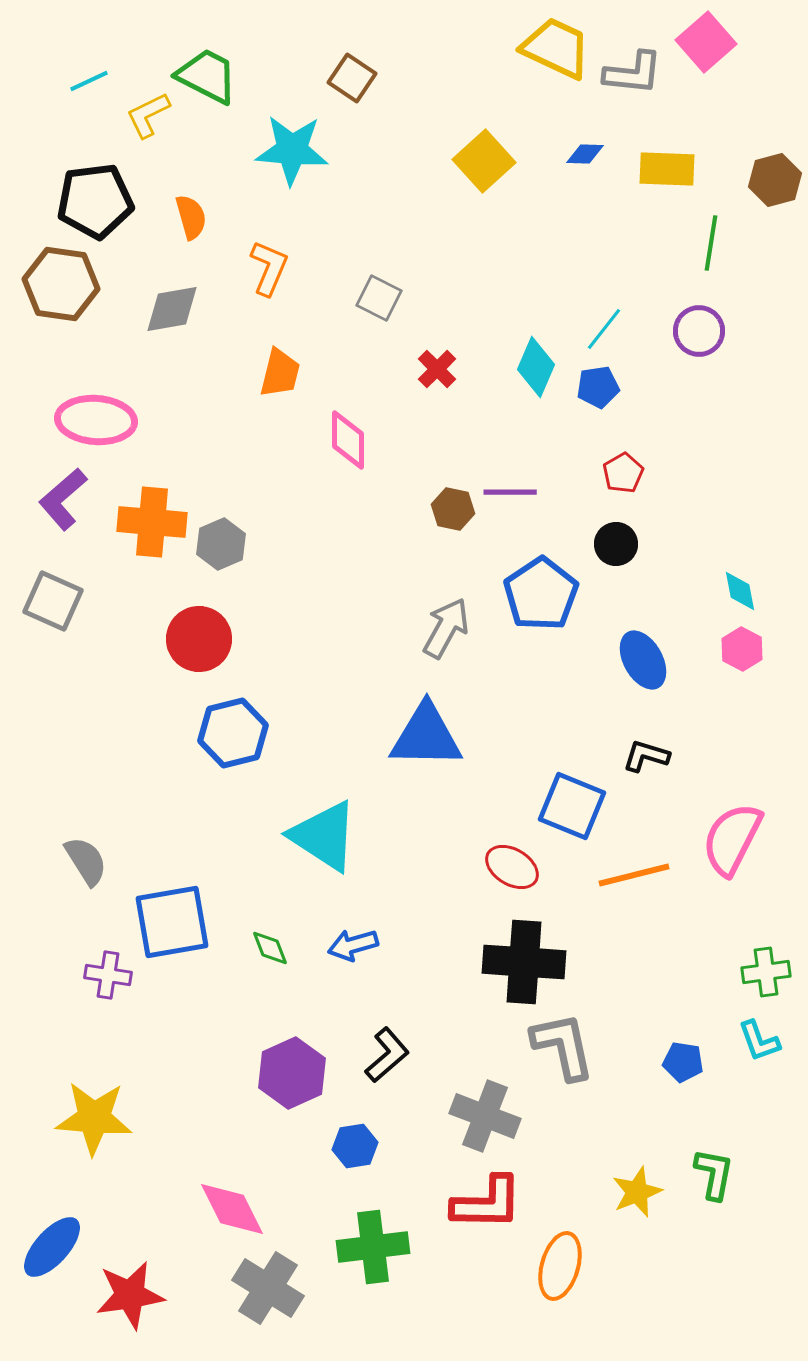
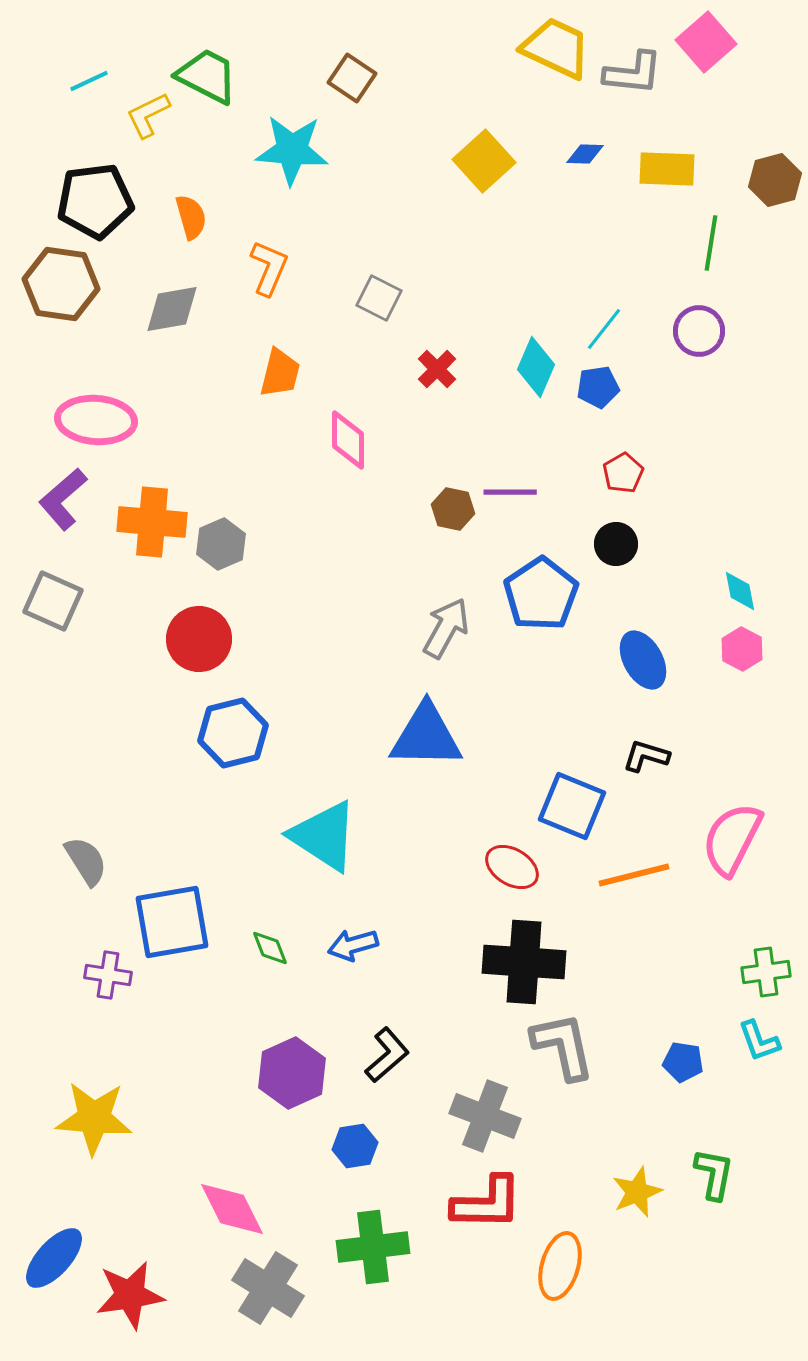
blue ellipse at (52, 1247): moved 2 px right, 11 px down
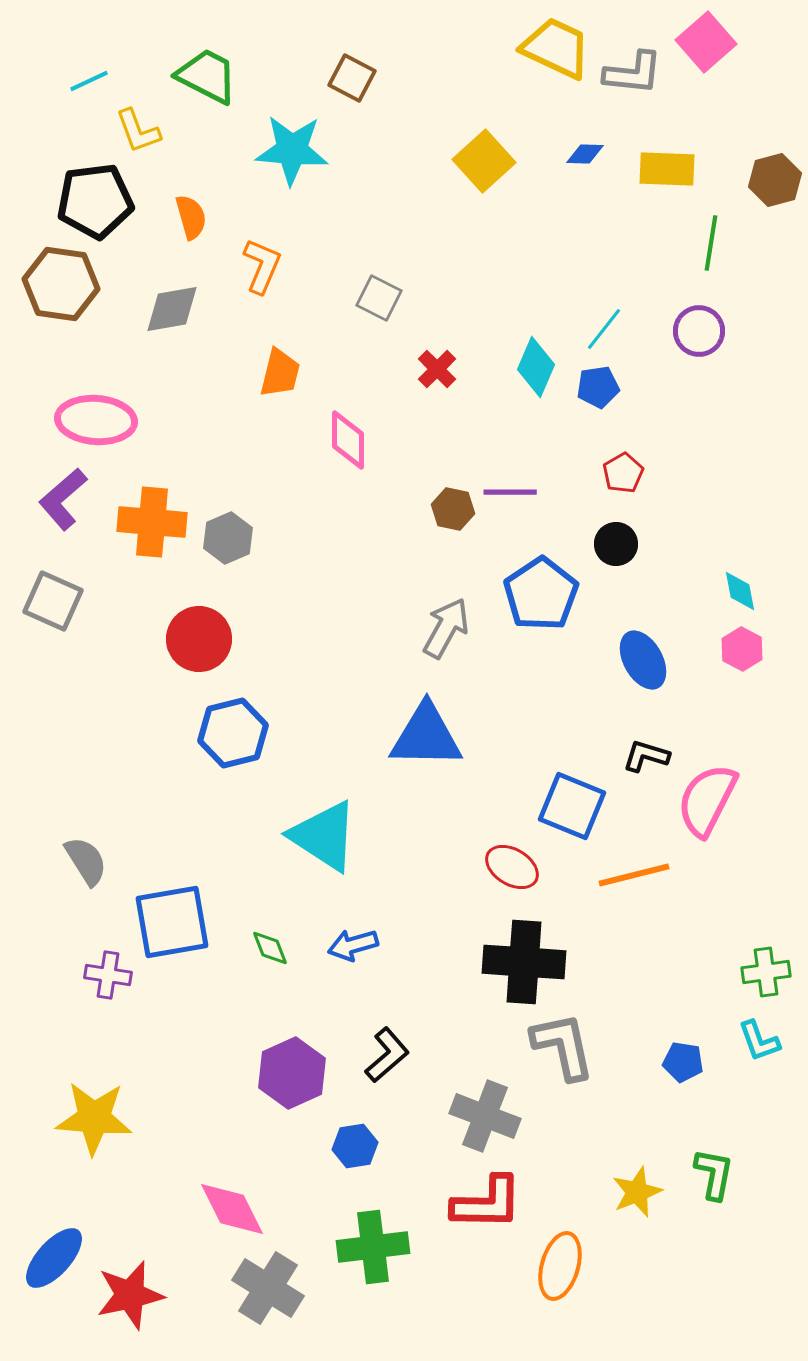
brown square at (352, 78): rotated 6 degrees counterclockwise
yellow L-shape at (148, 115): moved 10 px left, 16 px down; rotated 84 degrees counterclockwise
orange L-shape at (269, 268): moved 7 px left, 2 px up
gray hexagon at (221, 544): moved 7 px right, 6 px up
pink semicircle at (732, 839): moved 25 px left, 39 px up
red star at (130, 1295): rotated 4 degrees counterclockwise
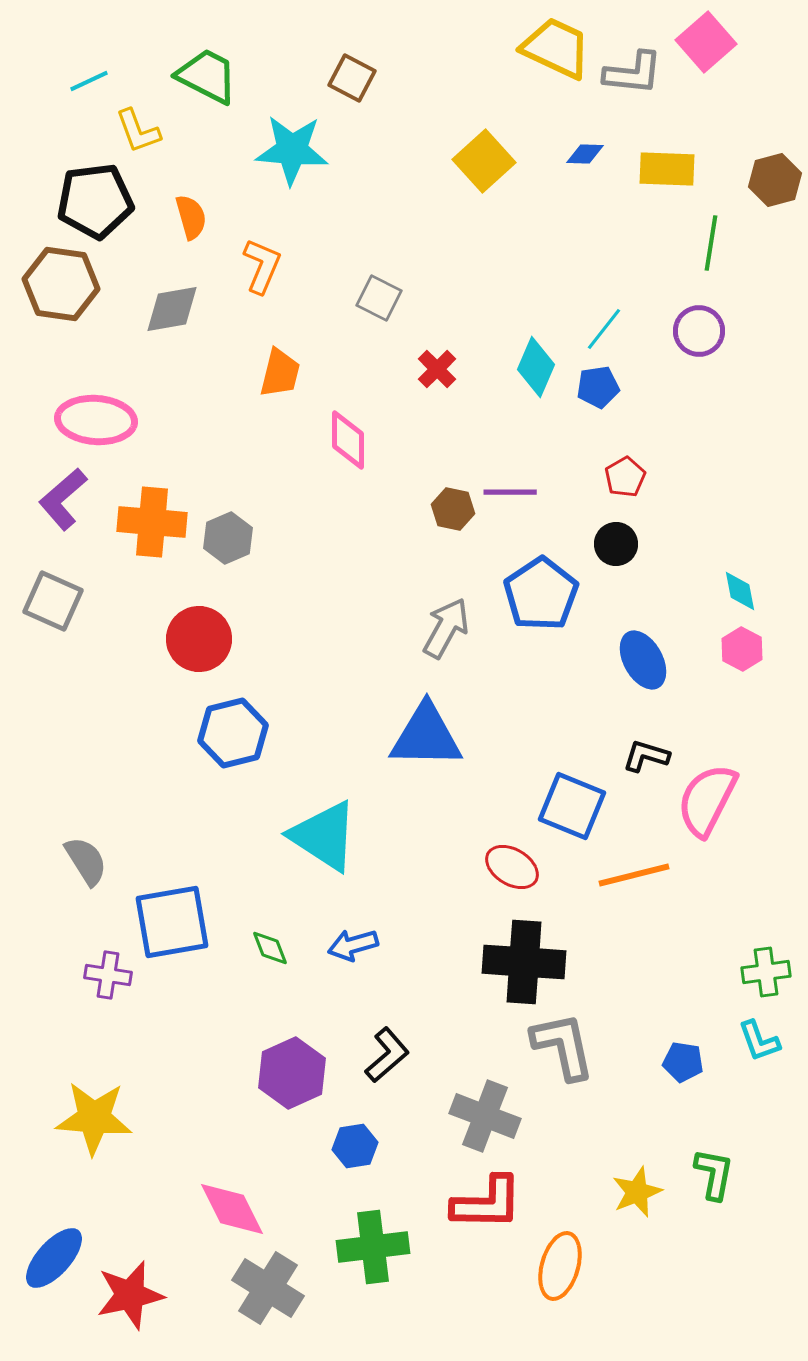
red pentagon at (623, 473): moved 2 px right, 4 px down
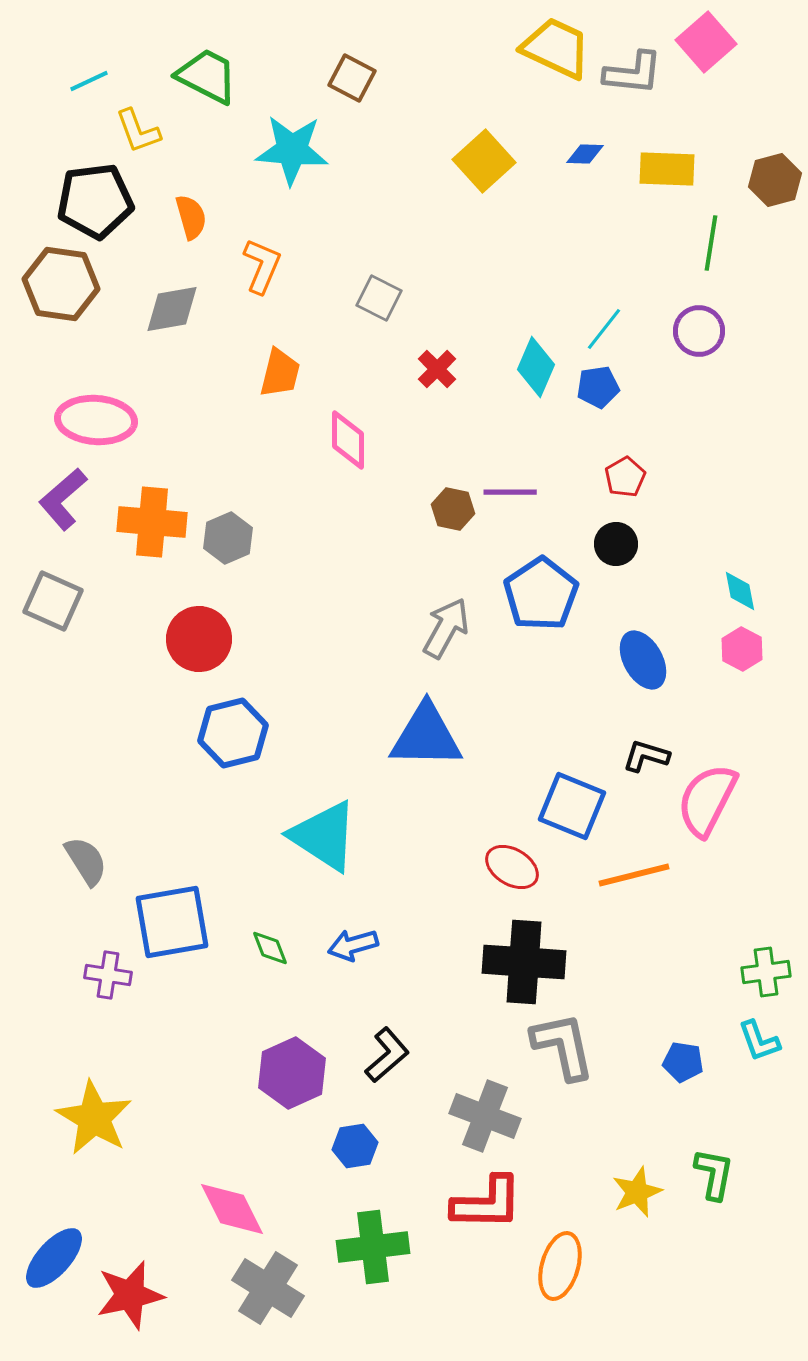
yellow star at (94, 1118): rotated 26 degrees clockwise
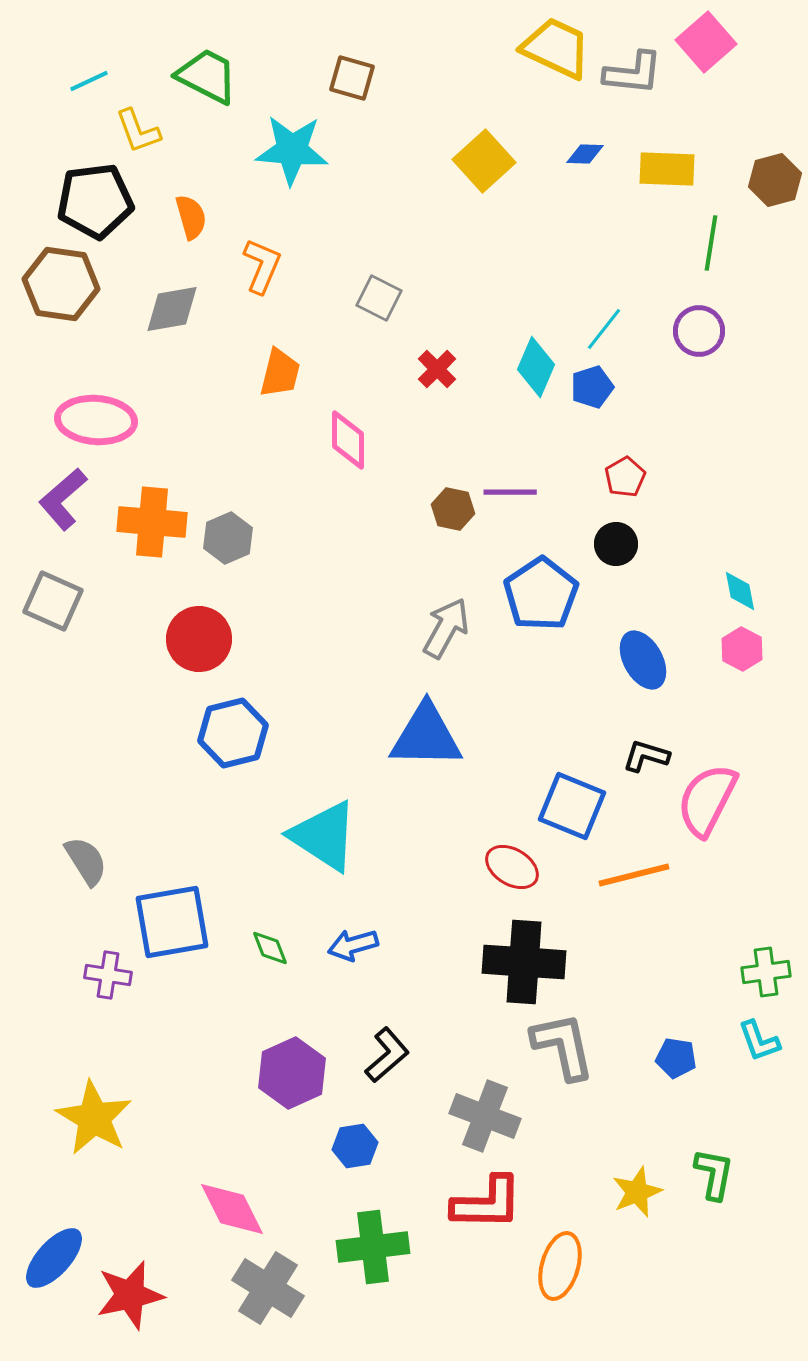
brown square at (352, 78): rotated 12 degrees counterclockwise
blue pentagon at (598, 387): moved 6 px left; rotated 9 degrees counterclockwise
blue pentagon at (683, 1062): moved 7 px left, 4 px up
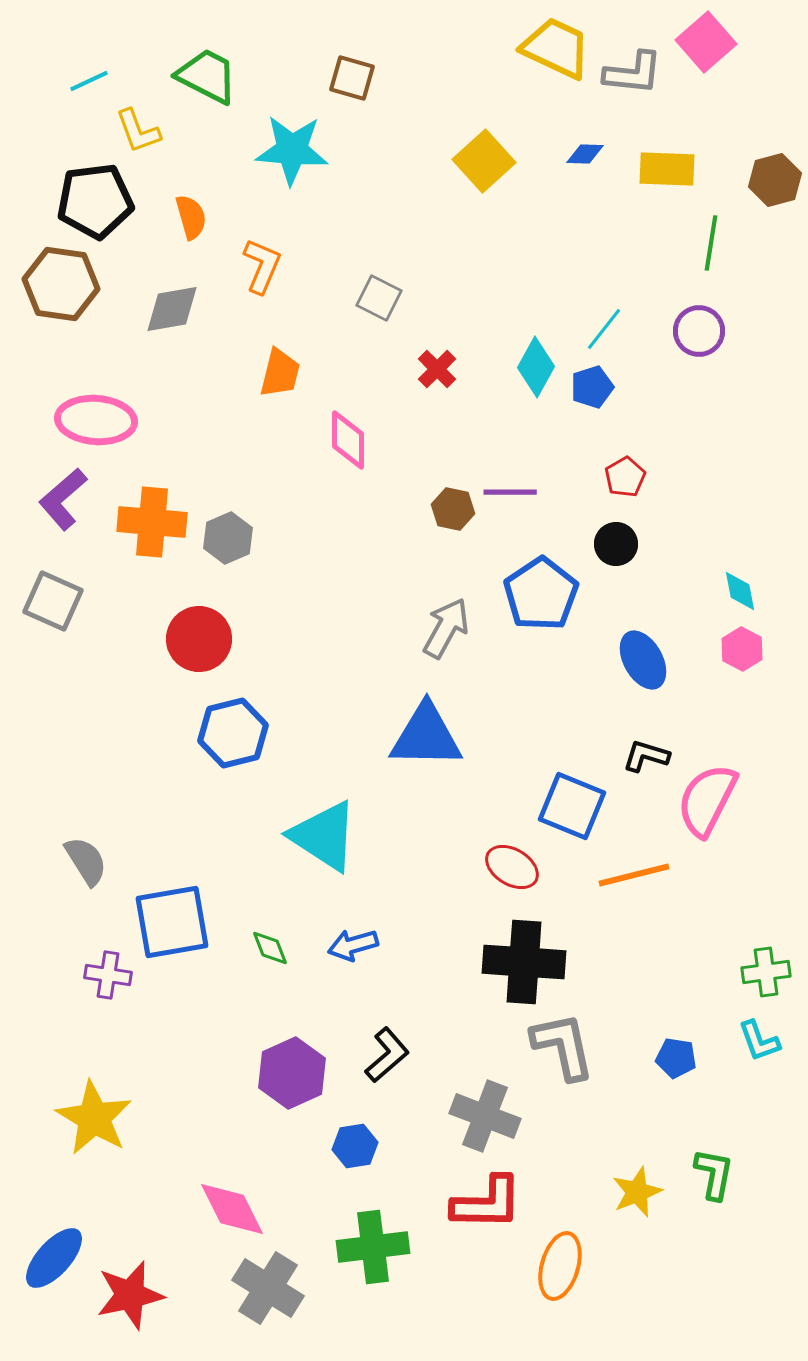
cyan diamond at (536, 367): rotated 6 degrees clockwise
